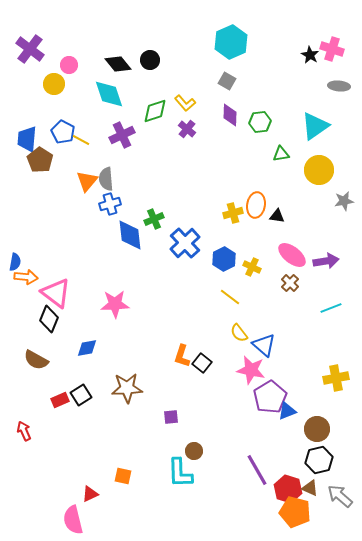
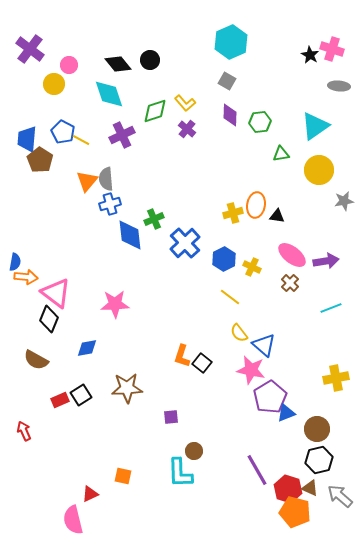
blue triangle at (287, 411): moved 1 px left, 2 px down
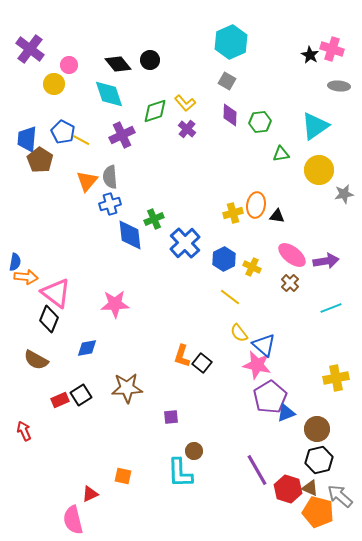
gray semicircle at (106, 179): moved 4 px right, 2 px up
gray star at (344, 201): moved 7 px up
pink star at (251, 370): moved 6 px right, 5 px up
orange pentagon at (295, 512): moved 23 px right
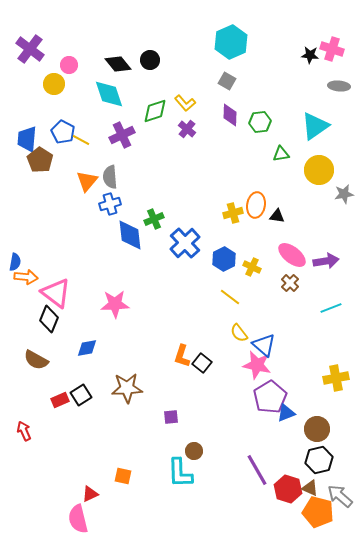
black star at (310, 55): rotated 24 degrees counterclockwise
pink semicircle at (73, 520): moved 5 px right, 1 px up
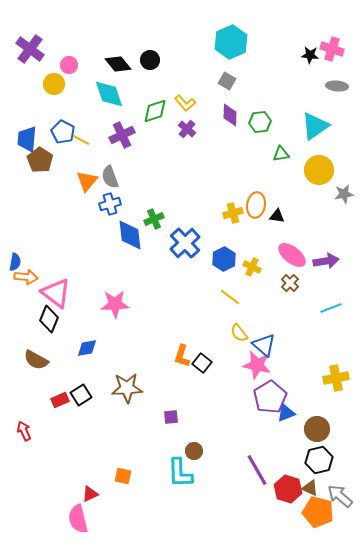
gray ellipse at (339, 86): moved 2 px left
gray semicircle at (110, 177): rotated 15 degrees counterclockwise
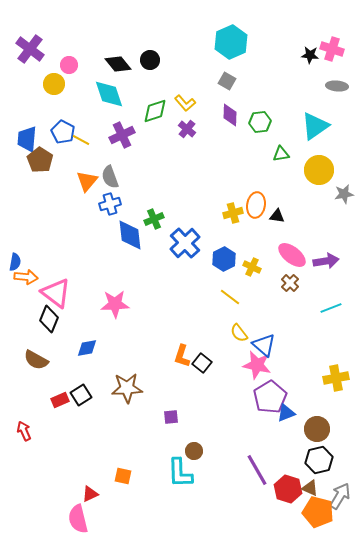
gray arrow at (340, 496): rotated 80 degrees clockwise
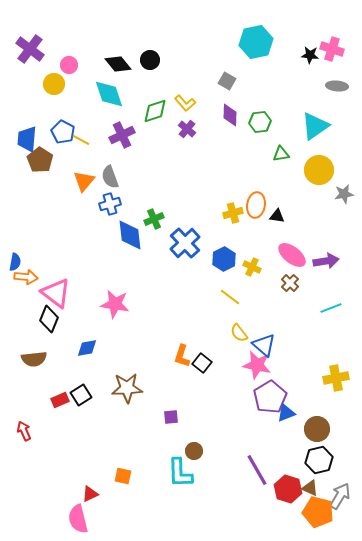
cyan hexagon at (231, 42): moved 25 px right; rotated 12 degrees clockwise
orange triangle at (87, 181): moved 3 px left
pink star at (115, 304): rotated 12 degrees clockwise
brown semicircle at (36, 360): moved 2 px left, 1 px up; rotated 35 degrees counterclockwise
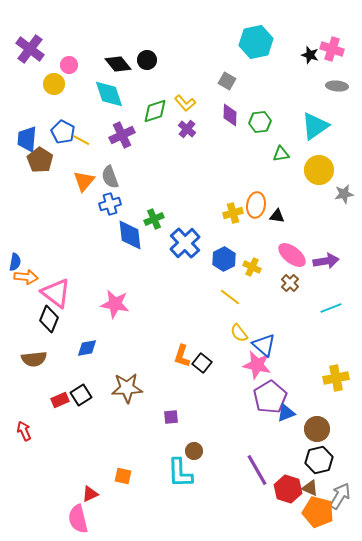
black star at (310, 55): rotated 12 degrees clockwise
black circle at (150, 60): moved 3 px left
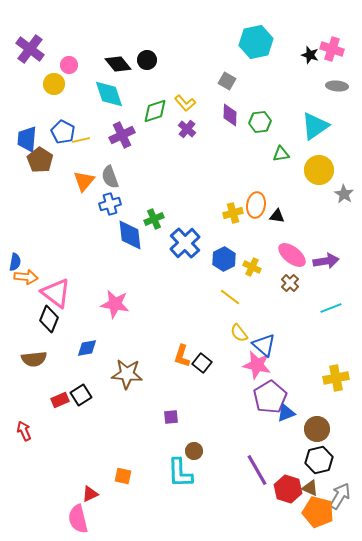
yellow line at (81, 140): rotated 42 degrees counterclockwise
gray star at (344, 194): rotated 30 degrees counterclockwise
brown star at (127, 388): moved 14 px up; rotated 8 degrees clockwise
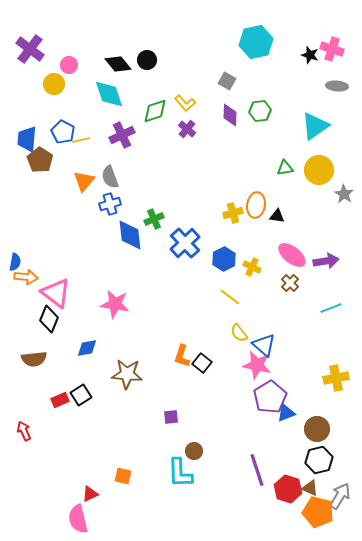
green hexagon at (260, 122): moved 11 px up
green triangle at (281, 154): moved 4 px right, 14 px down
purple line at (257, 470): rotated 12 degrees clockwise
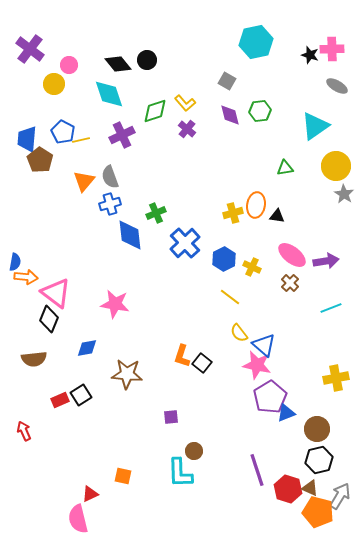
pink cross at (332, 49): rotated 20 degrees counterclockwise
gray ellipse at (337, 86): rotated 25 degrees clockwise
purple diamond at (230, 115): rotated 15 degrees counterclockwise
yellow circle at (319, 170): moved 17 px right, 4 px up
green cross at (154, 219): moved 2 px right, 6 px up
